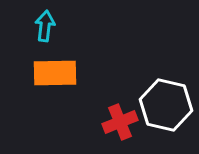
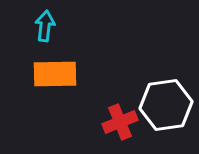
orange rectangle: moved 1 px down
white hexagon: rotated 21 degrees counterclockwise
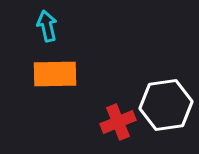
cyan arrow: moved 2 px right; rotated 20 degrees counterclockwise
red cross: moved 2 px left
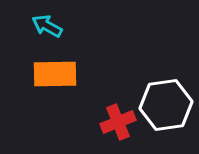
cyan arrow: rotated 48 degrees counterclockwise
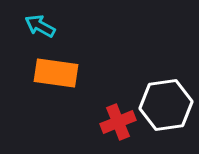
cyan arrow: moved 7 px left
orange rectangle: moved 1 px right, 1 px up; rotated 9 degrees clockwise
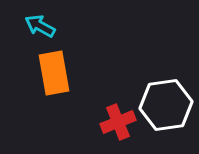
orange rectangle: moved 2 px left; rotated 72 degrees clockwise
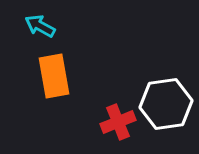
orange rectangle: moved 3 px down
white hexagon: moved 1 px up
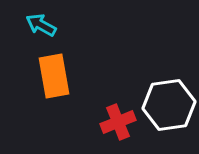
cyan arrow: moved 1 px right, 1 px up
white hexagon: moved 3 px right, 1 px down
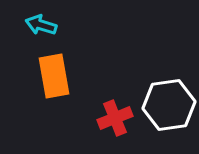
cyan arrow: rotated 12 degrees counterclockwise
red cross: moved 3 px left, 4 px up
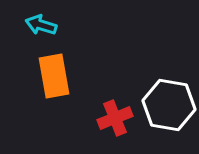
white hexagon: rotated 18 degrees clockwise
